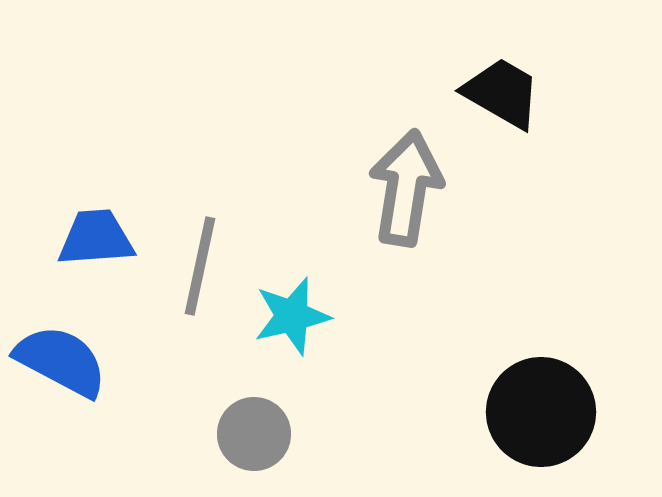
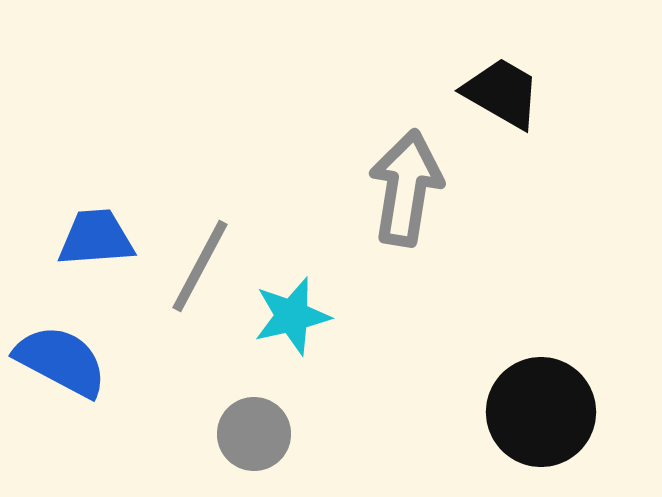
gray line: rotated 16 degrees clockwise
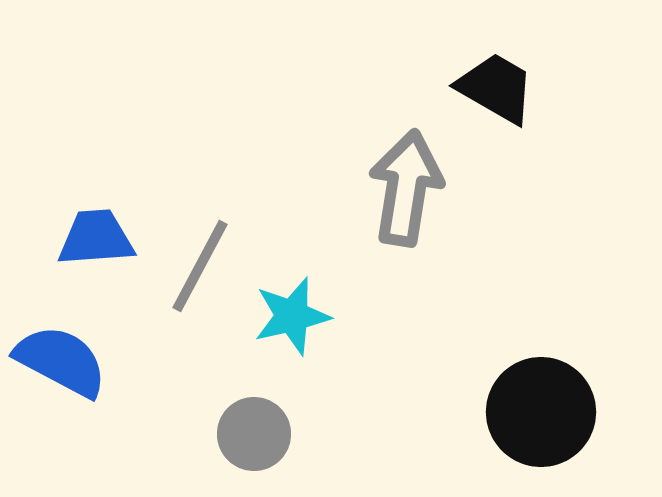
black trapezoid: moved 6 px left, 5 px up
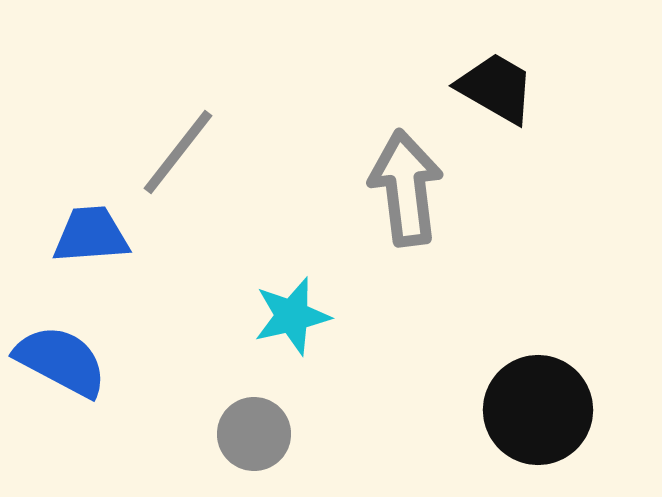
gray arrow: rotated 16 degrees counterclockwise
blue trapezoid: moved 5 px left, 3 px up
gray line: moved 22 px left, 114 px up; rotated 10 degrees clockwise
black circle: moved 3 px left, 2 px up
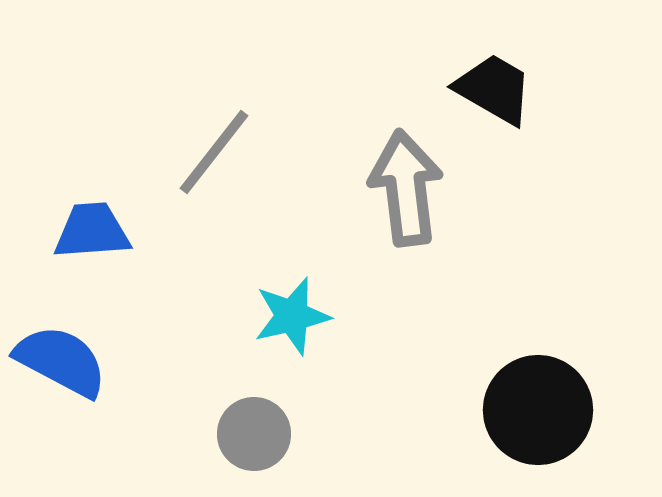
black trapezoid: moved 2 px left, 1 px down
gray line: moved 36 px right
blue trapezoid: moved 1 px right, 4 px up
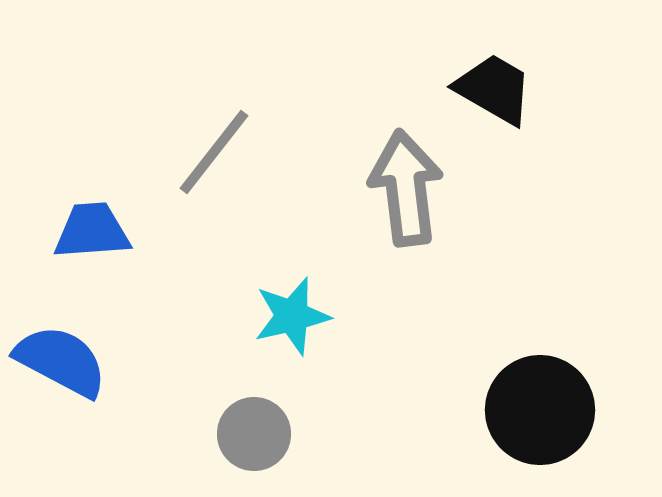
black circle: moved 2 px right
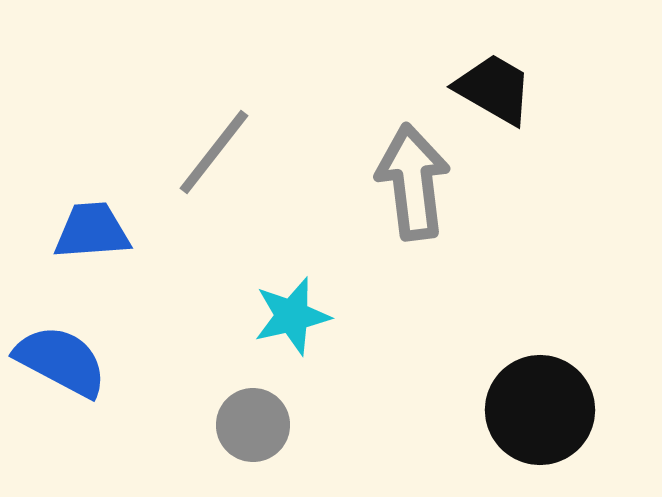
gray arrow: moved 7 px right, 6 px up
gray circle: moved 1 px left, 9 px up
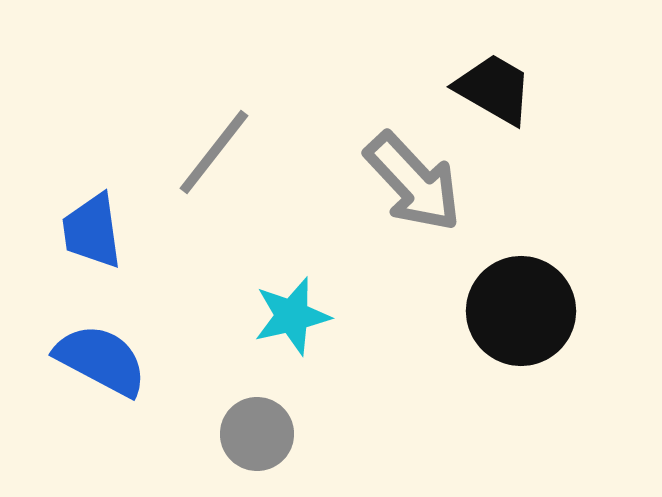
gray arrow: rotated 144 degrees clockwise
blue trapezoid: rotated 94 degrees counterclockwise
blue semicircle: moved 40 px right, 1 px up
black circle: moved 19 px left, 99 px up
gray circle: moved 4 px right, 9 px down
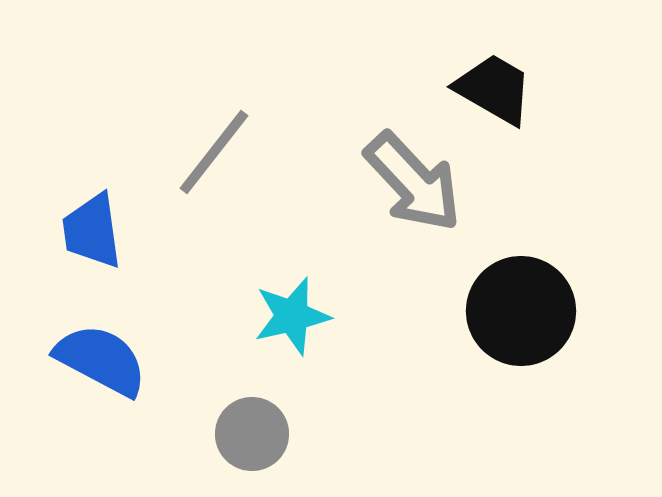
gray circle: moved 5 px left
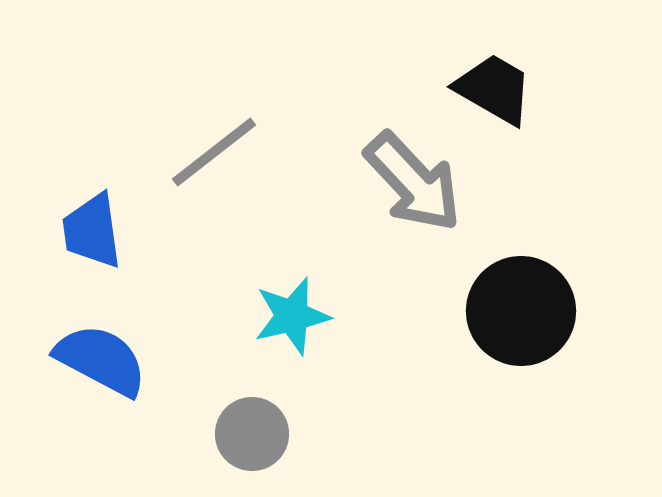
gray line: rotated 14 degrees clockwise
